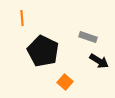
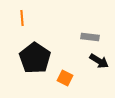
gray rectangle: moved 2 px right; rotated 12 degrees counterclockwise
black pentagon: moved 8 px left, 7 px down; rotated 8 degrees clockwise
orange square: moved 4 px up; rotated 14 degrees counterclockwise
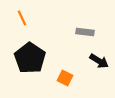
orange line: rotated 21 degrees counterclockwise
gray rectangle: moved 5 px left, 5 px up
black pentagon: moved 5 px left
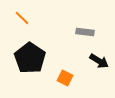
orange line: rotated 21 degrees counterclockwise
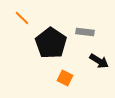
black pentagon: moved 21 px right, 15 px up
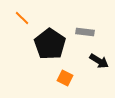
black pentagon: moved 1 px left, 1 px down
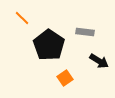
black pentagon: moved 1 px left, 1 px down
orange square: rotated 28 degrees clockwise
